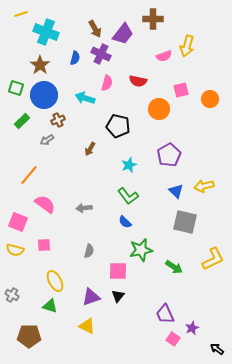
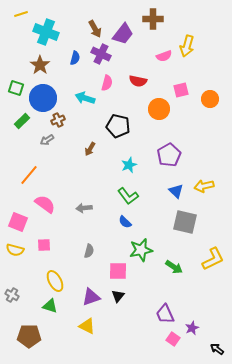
blue circle at (44, 95): moved 1 px left, 3 px down
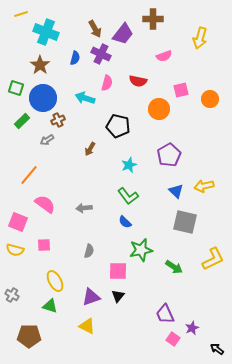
yellow arrow at (187, 46): moved 13 px right, 8 px up
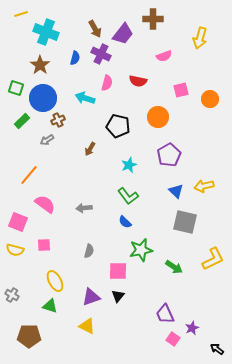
orange circle at (159, 109): moved 1 px left, 8 px down
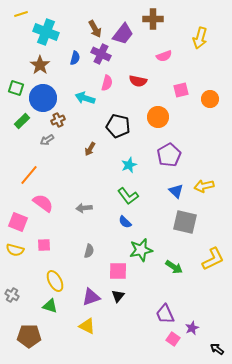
pink semicircle at (45, 204): moved 2 px left, 1 px up
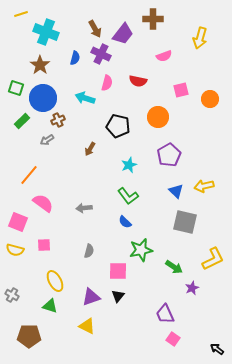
purple star at (192, 328): moved 40 px up
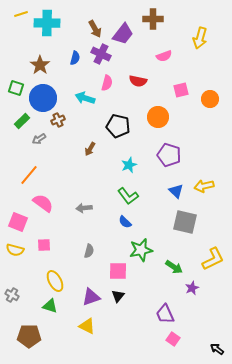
cyan cross at (46, 32): moved 1 px right, 9 px up; rotated 20 degrees counterclockwise
gray arrow at (47, 140): moved 8 px left, 1 px up
purple pentagon at (169, 155): rotated 25 degrees counterclockwise
